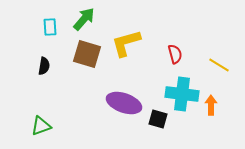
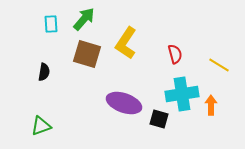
cyan rectangle: moved 1 px right, 3 px up
yellow L-shape: rotated 40 degrees counterclockwise
black semicircle: moved 6 px down
cyan cross: rotated 16 degrees counterclockwise
black square: moved 1 px right
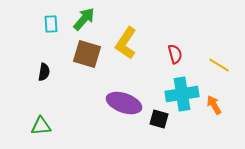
orange arrow: moved 3 px right; rotated 30 degrees counterclockwise
green triangle: rotated 15 degrees clockwise
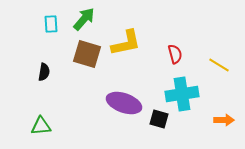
yellow L-shape: rotated 136 degrees counterclockwise
orange arrow: moved 10 px right, 15 px down; rotated 120 degrees clockwise
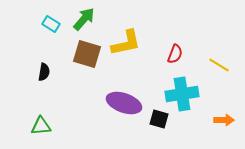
cyan rectangle: rotated 54 degrees counterclockwise
red semicircle: rotated 36 degrees clockwise
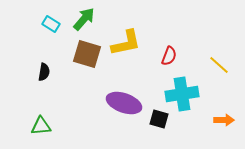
red semicircle: moved 6 px left, 2 px down
yellow line: rotated 10 degrees clockwise
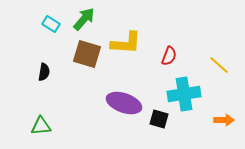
yellow L-shape: rotated 16 degrees clockwise
cyan cross: moved 2 px right
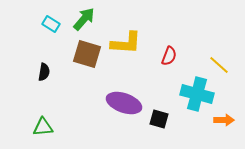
cyan cross: moved 13 px right; rotated 24 degrees clockwise
green triangle: moved 2 px right, 1 px down
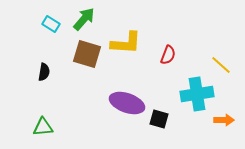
red semicircle: moved 1 px left, 1 px up
yellow line: moved 2 px right
cyan cross: rotated 24 degrees counterclockwise
purple ellipse: moved 3 px right
